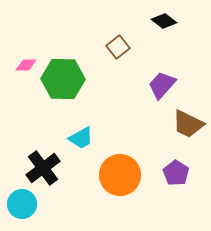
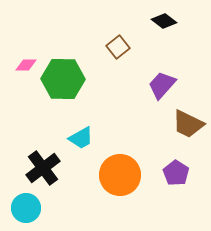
cyan circle: moved 4 px right, 4 px down
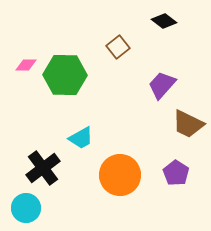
green hexagon: moved 2 px right, 4 px up
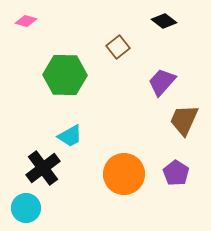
pink diamond: moved 44 px up; rotated 15 degrees clockwise
purple trapezoid: moved 3 px up
brown trapezoid: moved 4 px left, 4 px up; rotated 88 degrees clockwise
cyan trapezoid: moved 11 px left, 2 px up
orange circle: moved 4 px right, 1 px up
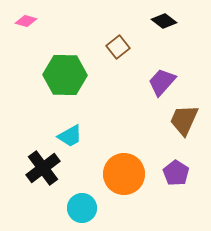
cyan circle: moved 56 px right
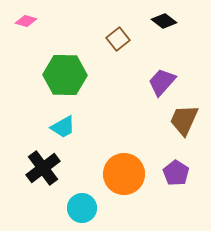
brown square: moved 8 px up
cyan trapezoid: moved 7 px left, 9 px up
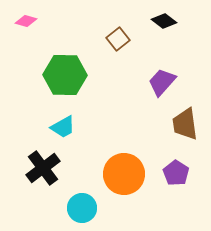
brown trapezoid: moved 1 px right, 4 px down; rotated 32 degrees counterclockwise
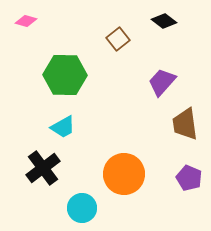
purple pentagon: moved 13 px right, 5 px down; rotated 10 degrees counterclockwise
